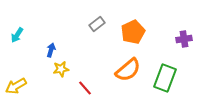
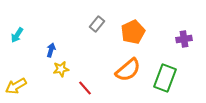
gray rectangle: rotated 14 degrees counterclockwise
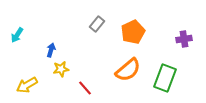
yellow arrow: moved 11 px right, 1 px up
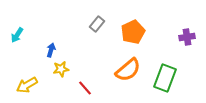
purple cross: moved 3 px right, 2 px up
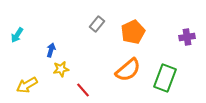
red line: moved 2 px left, 2 px down
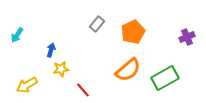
purple cross: rotated 14 degrees counterclockwise
green rectangle: rotated 40 degrees clockwise
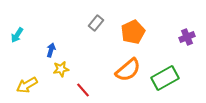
gray rectangle: moved 1 px left, 1 px up
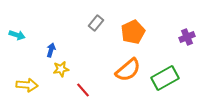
cyan arrow: rotated 105 degrees counterclockwise
yellow arrow: rotated 145 degrees counterclockwise
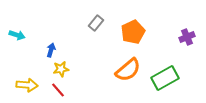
red line: moved 25 px left
